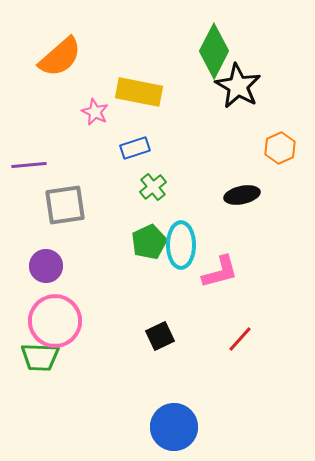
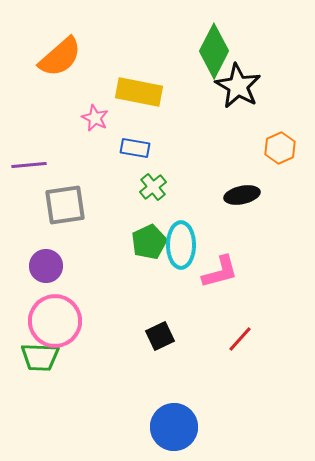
pink star: moved 6 px down
blue rectangle: rotated 28 degrees clockwise
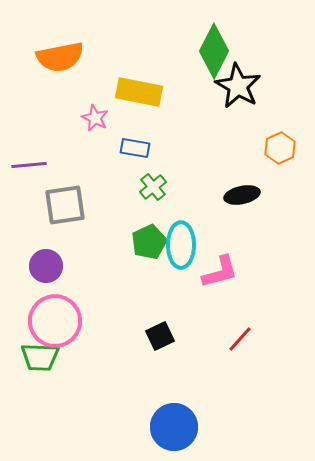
orange semicircle: rotated 30 degrees clockwise
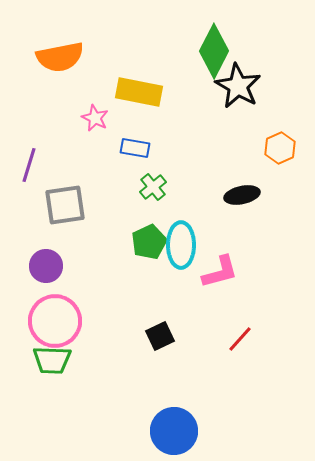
purple line: rotated 68 degrees counterclockwise
green trapezoid: moved 12 px right, 3 px down
blue circle: moved 4 px down
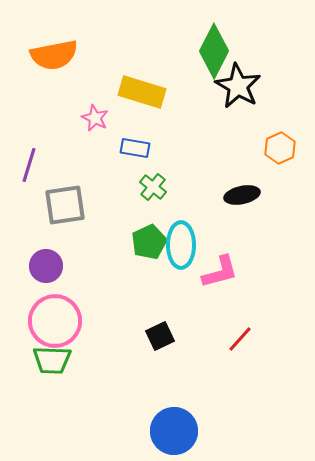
orange semicircle: moved 6 px left, 2 px up
yellow rectangle: moved 3 px right; rotated 6 degrees clockwise
green cross: rotated 12 degrees counterclockwise
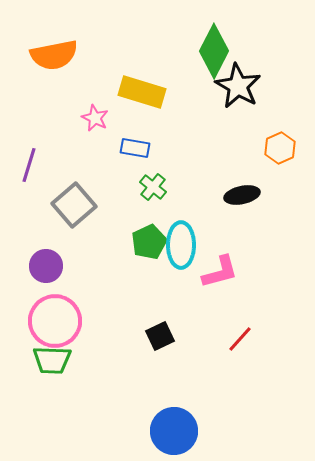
gray square: moved 9 px right; rotated 33 degrees counterclockwise
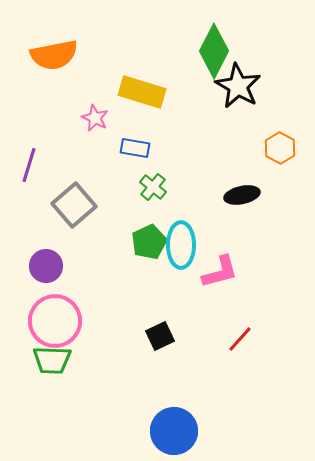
orange hexagon: rotated 8 degrees counterclockwise
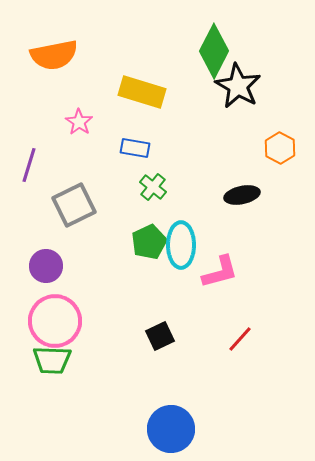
pink star: moved 16 px left, 4 px down; rotated 8 degrees clockwise
gray square: rotated 15 degrees clockwise
blue circle: moved 3 px left, 2 px up
